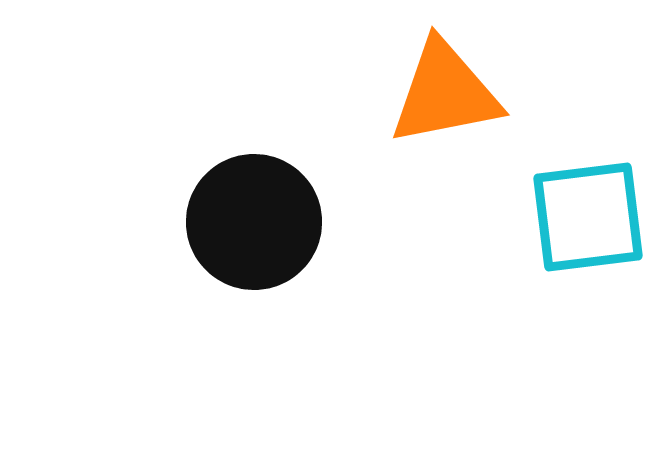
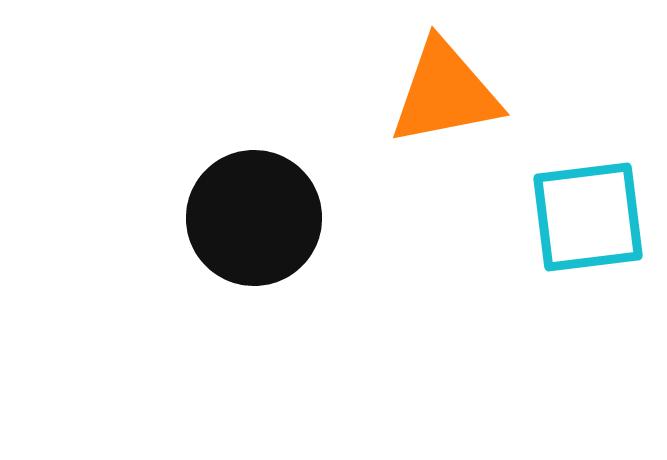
black circle: moved 4 px up
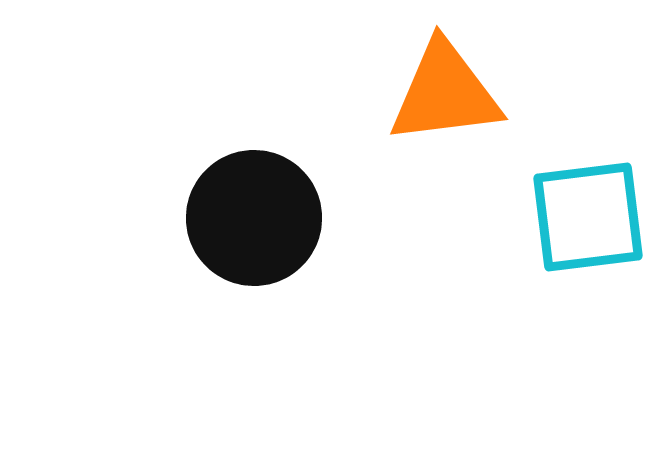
orange triangle: rotated 4 degrees clockwise
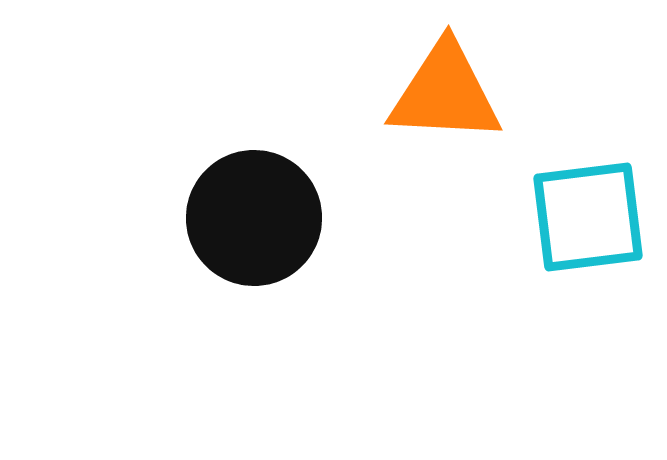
orange triangle: rotated 10 degrees clockwise
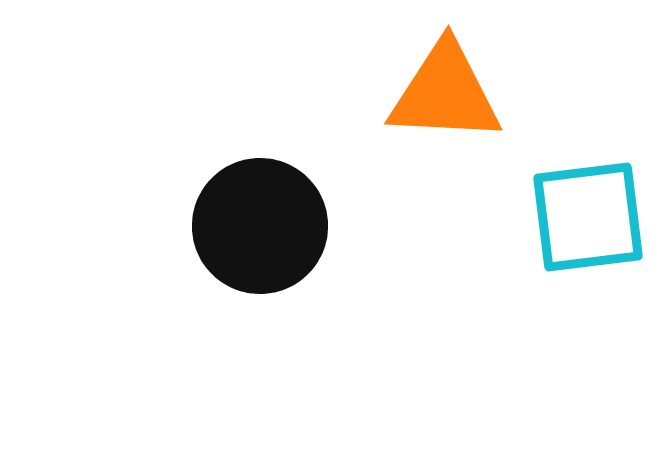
black circle: moved 6 px right, 8 px down
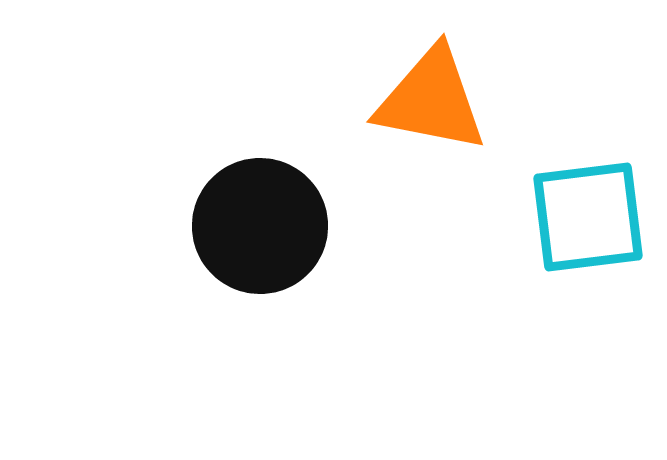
orange triangle: moved 14 px left, 7 px down; rotated 8 degrees clockwise
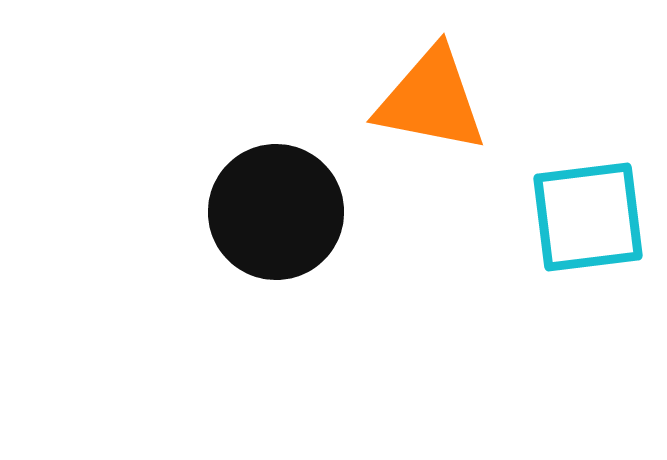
black circle: moved 16 px right, 14 px up
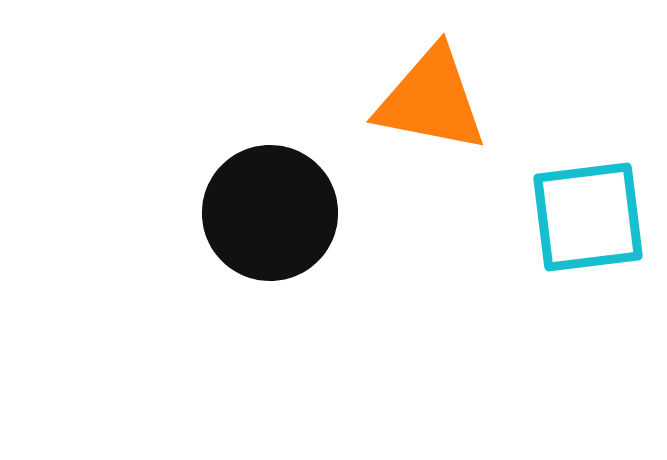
black circle: moved 6 px left, 1 px down
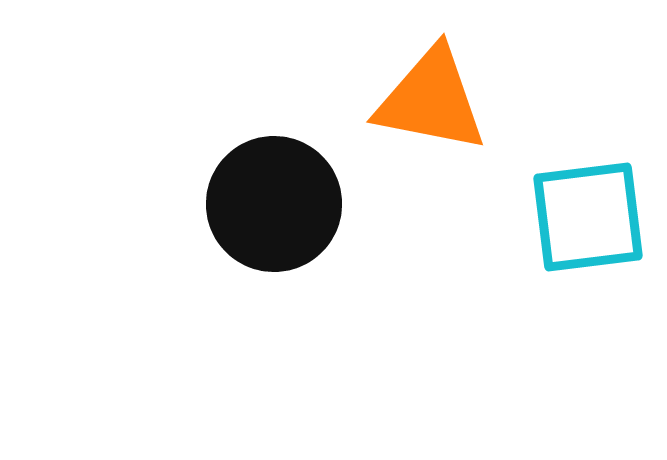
black circle: moved 4 px right, 9 px up
